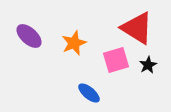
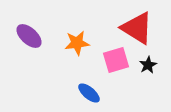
orange star: moved 3 px right; rotated 15 degrees clockwise
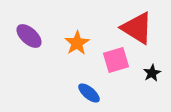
orange star: rotated 25 degrees counterclockwise
black star: moved 4 px right, 8 px down
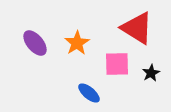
purple ellipse: moved 6 px right, 7 px down; rotated 8 degrees clockwise
pink square: moved 1 px right, 4 px down; rotated 16 degrees clockwise
black star: moved 1 px left
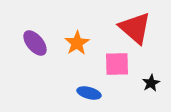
red triangle: moved 2 px left; rotated 9 degrees clockwise
black star: moved 10 px down
blue ellipse: rotated 25 degrees counterclockwise
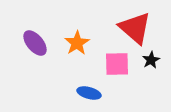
black star: moved 23 px up
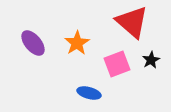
red triangle: moved 3 px left, 6 px up
purple ellipse: moved 2 px left
pink square: rotated 20 degrees counterclockwise
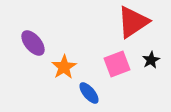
red triangle: moved 1 px right; rotated 45 degrees clockwise
orange star: moved 13 px left, 24 px down
blue ellipse: rotated 35 degrees clockwise
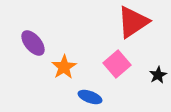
black star: moved 7 px right, 15 px down
pink square: rotated 20 degrees counterclockwise
blue ellipse: moved 1 px right, 4 px down; rotated 30 degrees counterclockwise
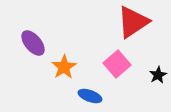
blue ellipse: moved 1 px up
